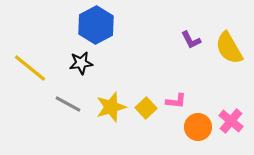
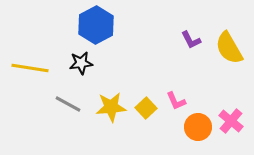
yellow line: rotated 30 degrees counterclockwise
pink L-shape: rotated 60 degrees clockwise
yellow star: rotated 12 degrees clockwise
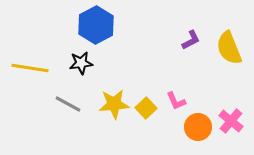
purple L-shape: rotated 90 degrees counterclockwise
yellow semicircle: rotated 8 degrees clockwise
yellow star: moved 3 px right, 3 px up
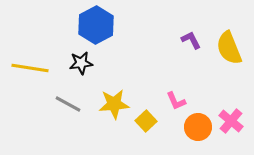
purple L-shape: rotated 90 degrees counterclockwise
yellow square: moved 13 px down
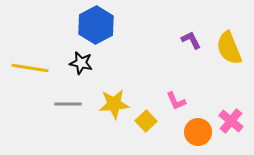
black star: rotated 20 degrees clockwise
gray line: rotated 28 degrees counterclockwise
orange circle: moved 5 px down
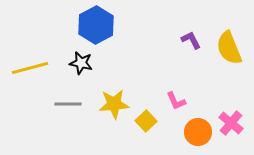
yellow line: rotated 24 degrees counterclockwise
pink cross: moved 2 px down
